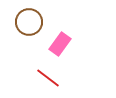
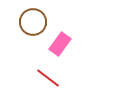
brown circle: moved 4 px right
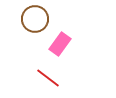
brown circle: moved 2 px right, 3 px up
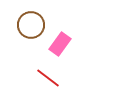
brown circle: moved 4 px left, 6 px down
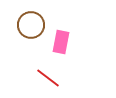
pink rectangle: moved 1 px right, 2 px up; rotated 25 degrees counterclockwise
